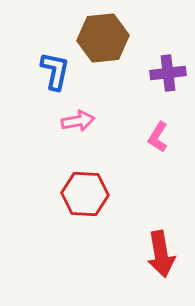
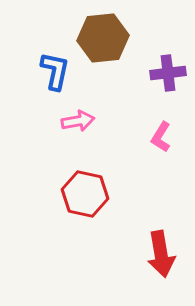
pink L-shape: moved 3 px right
red hexagon: rotated 9 degrees clockwise
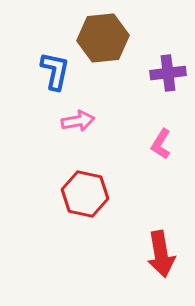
pink L-shape: moved 7 px down
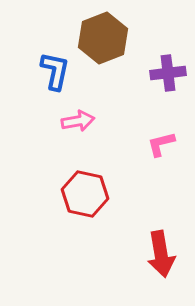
brown hexagon: rotated 15 degrees counterclockwise
pink L-shape: rotated 44 degrees clockwise
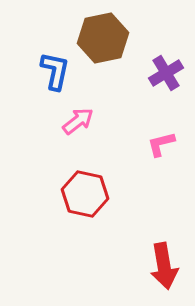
brown hexagon: rotated 9 degrees clockwise
purple cross: moved 2 px left; rotated 24 degrees counterclockwise
pink arrow: rotated 28 degrees counterclockwise
red arrow: moved 3 px right, 12 px down
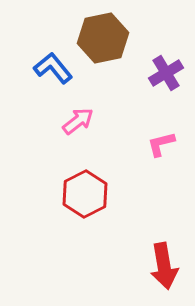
blue L-shape: moved 2 px left, 3 px up; rotated 51 degrees counterclockwise
red hexagon: rotated 21 degrees clockwise
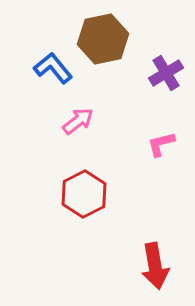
brown hexagon: moved 1 px down
red hexagon: moved 1 px left
red arrow: moved 9 px left
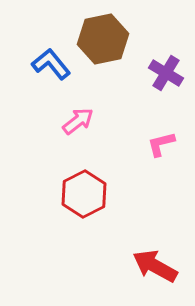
blue L-shape: moved 2 px left, 4 px up
purple cross: rotated 28 degrees counterclockwise
red arrow: rotated 129 degrees clockwise
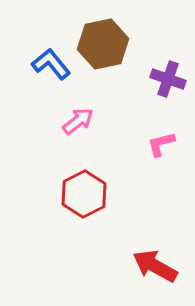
brown hexagon: moved 5 px down
purple cross: moved 2 px right, 6 px down; rotated 12 degrees counterclockwise
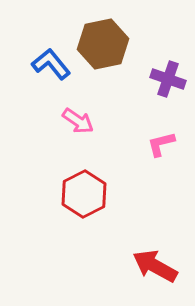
pink arrow: rotated 72 degrees clockwise
